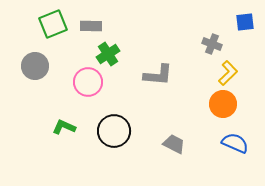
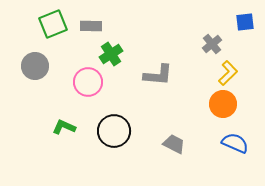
gray cross: rotated 30 degrees clockwise
green cross: moved 3 px right
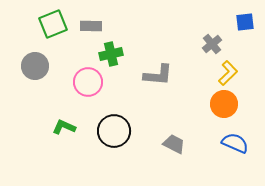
green cross: rotated 20 degrees clockwise
orange circle: moved 1 px right
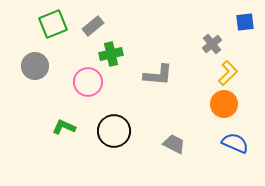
gray rectangle: moved 2 px right; rotated 40 degrees counterclockwise
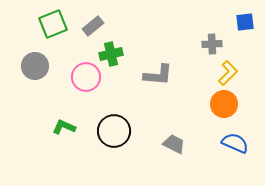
gray cross: rotated 36 degrees clockwise
pink circle: moved 2 px left, 5 px up
